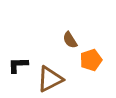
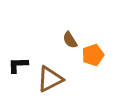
orange pentagon: moved 2 px right, 5 px up
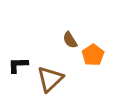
orange pentagon: rotated 15 degrees counterclockwise
brown triangle: rotated 16 degrees counterclockwise
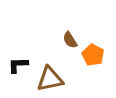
orange pentagon: rotated 10 degrees counterclockwise
brown triangle: rotated 32 degrees clockwise
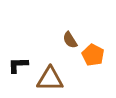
brown triangle: rotated 12 degrees clockwise
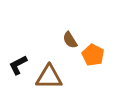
black L-shape: rotated 25 degrees counterclockwise
brown triangle: moved 1 px left, 2 px up
